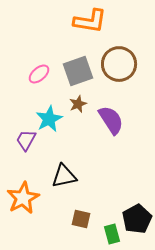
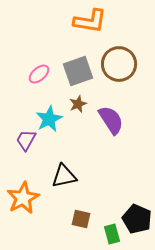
black pentagon: rotated 20 degrees counterclockwise
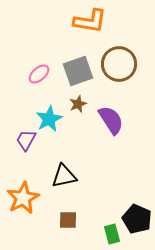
brown square: moved 13 px left, 1 px down; rotated 12 degrees counterclockwise
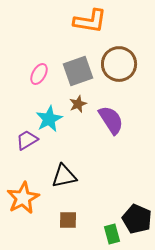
pink ellipse: rotated 20 degrees counterclockwise
purple trapezoid: moved 1 px right; rotated 30 degrees clockwise
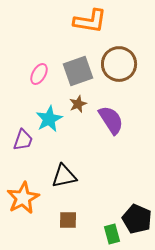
purple trapezoid: moved 4 px left; rotated 140 degrees clockwise
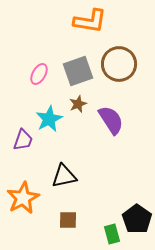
black pentagon: rotated 12 degrees clockwise
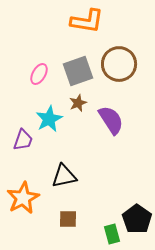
orange L-shape: moved 3 px left
brown star: moved 1 px up
brown square: moved 1 px up
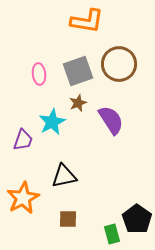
pink ellipse: rotated 35 degrees counterclockwise
cyan star: moved 3 px right, 3 px down
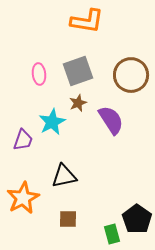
brown circle: moved 12 px right, 11 px down
